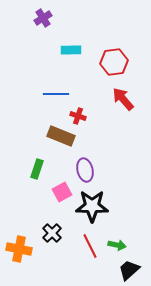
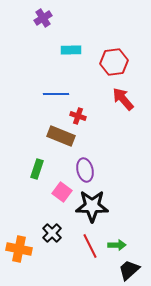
pink square: rotated 24 degrees counterclockwise
green arrow: rotated 12 degrees counterclockwise
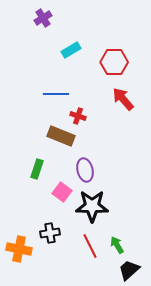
cyan rectangle: rotated 30 degrees counterclockwise
red hexagon: rotated 8 degrees clockwise
black cross: moved 2 px left; rotated 36 degrees clockwise
green arrow: rotated 120 degrees counterclockwise
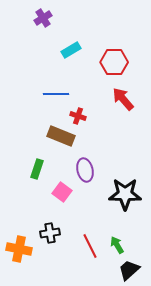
black star: moved 33 px right, 12 px up
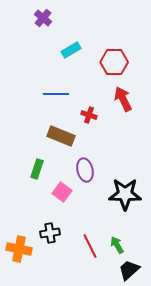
purple cross: rotated 18 degrees counterclockwise
red arrow: rotated 15 degrees clockwise
red cross: moved 11 px right, 1 px up
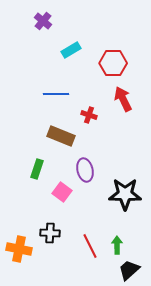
purple cross: moved 3 px down
red hexagon: moved 1 px left, 1 px down
black cross: rotated 12 degrees clockwise
green arrow: rotated 30 degrees clockwise
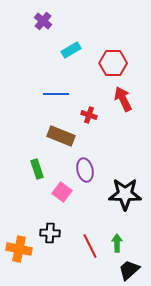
green rectangle: rotated 36 degrees counterclockwise
green arrow: moved 2 px up
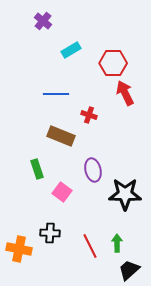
red arrow: moved 2 px right, 6 px up
purple ellipse: moved 8 px right
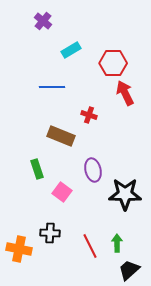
blue line: moved 4 px left, 7 px up
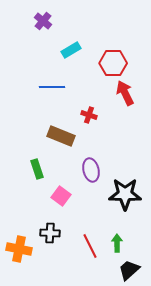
purple ellipse: moved 2 px left
pink square: moved 1 px left, 4 px down
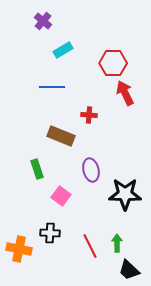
cyan rectangle: moved 8 px left
red cross: rotated 14 degrees counterclockwise
black trapezoid: rotated 95 degrees counterclockwise
